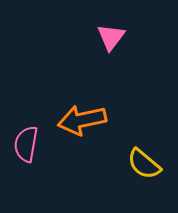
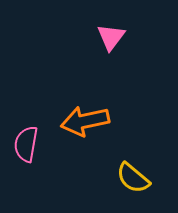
orange arrow: moved 3 px right, 1 px down
yellow semicircle: moved 11 px left, 14 px down
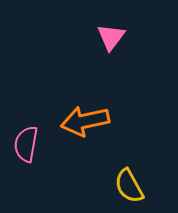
yellow semicircle: moved 4 px left, 8 px down; rotated 21 degrees clockwise
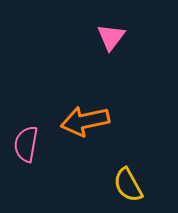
yellow semicircle: moved 1 px left, 1 px up
